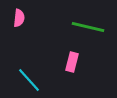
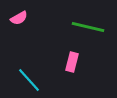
pink semicircle: rotated 54 degrees clockwise
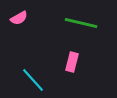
green line: moved 7 px left, 4 px up
cyan line: moved 4 px right
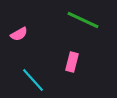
pink semicircle: moved 16 px down
green line: moved 2 px right, 3 px up; rotated 12 degrees clockwise
